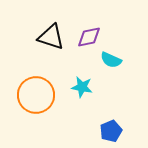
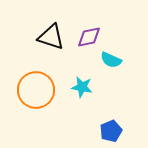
orange circle: moved 5 px up
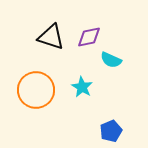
cyan star: rotated 20 degrees clockwise
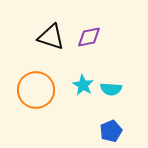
cyan semicircle: moved 29 px down; rotated 20 degrees counterclockwise
cyan star: moved 1 px right, 2 px up
